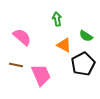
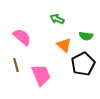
green arrow: rotated 56 degrees counterclockwise
green semicircle: rotated 24 degrees counterclockwise
orange triangle: rotated 14 degrees clockwise
brown line: rotated 64 degrees clockwise
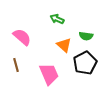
black pentagon: moved 2 px right, 1 px up
pink trapezoid: moved 8 px right, 1 px up
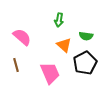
green arrow: moved 2 px right, 1 px down; rotated 104 degrees counterclockwise
pink trapezoid: moved 1 px right, 1 px up
